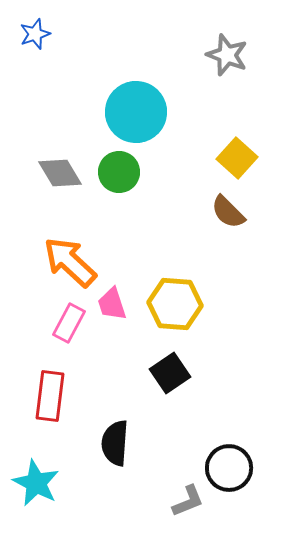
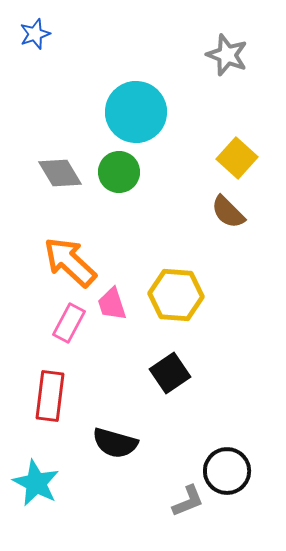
yellow hexagon: moved 1 px right, 9 px up
black semicircle: rotated 78 degrees counterclockwise
black circle: moved 2 px left, 3 px down
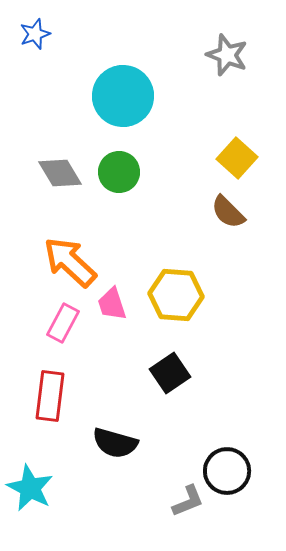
cyan circle: moved 13 px left, 16 px up
pink rectangle: moved 6 px left
cyan star: moved 6 px left, 5 px down
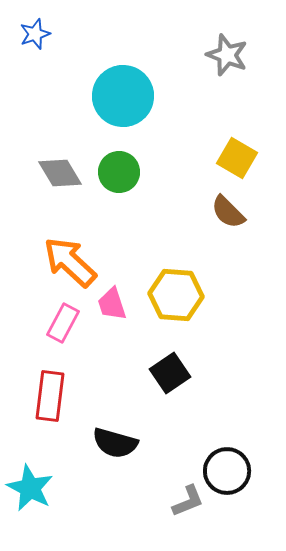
yellow square: rotated 12 degrees counterclockwise
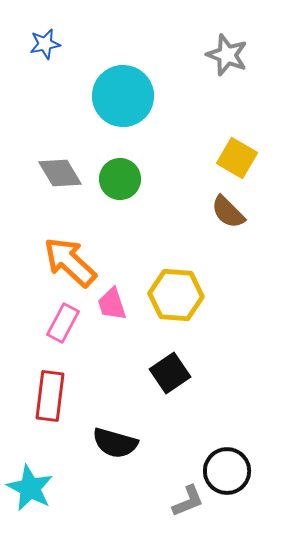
blue star: moved 10 px right, 10 px down; rotated 8 degrees clockwise
green circle: moved 1 px right, 7 px down
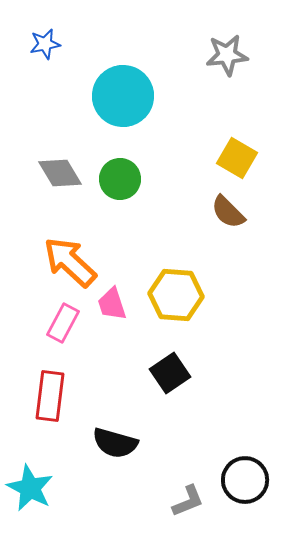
gray star: rotated 27 degrees counterclockwise
black circle: moved 18 px right, 9 px down
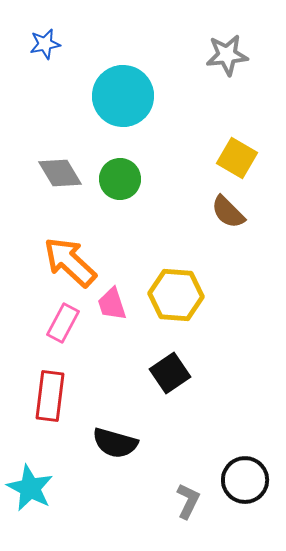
gray L-shape: rotated 42 degrees counterclockwise
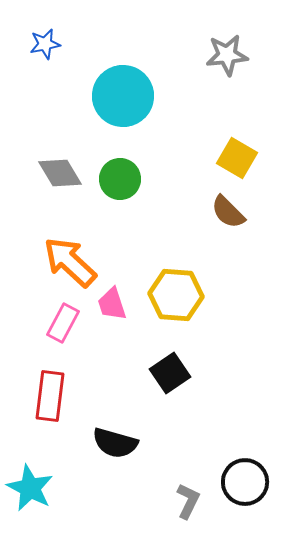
black circle: moved 2 px down
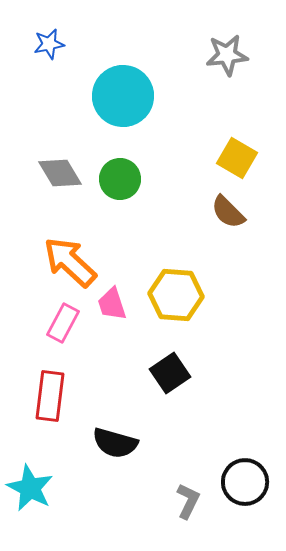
blue star: moved 4 px right
